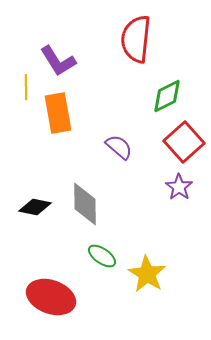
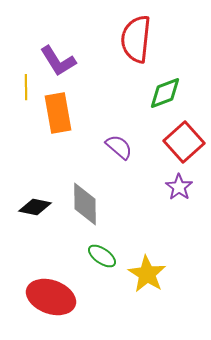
green diamond: moved 2 px left, 3 px up; rotated 6 degrees clockwise
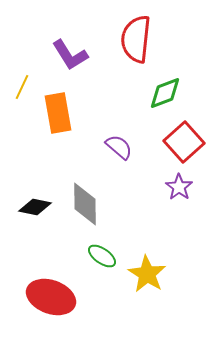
purple L-shape: moved 12 px right, 6 px up
yellow line: moved 4 px left; rotated 25 degrees clockwise
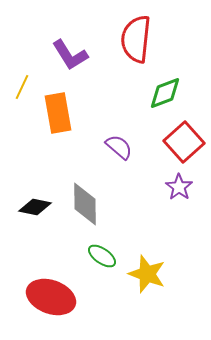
yellow star: rotated 12 degrees counterclockwise
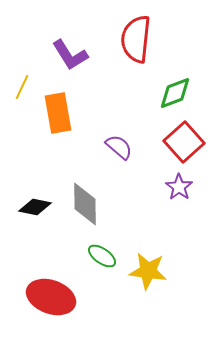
green diamond: moved 10 px right
yellow star: moved 1 px right, 3 px up; rotated 12 degrees counterclockwise
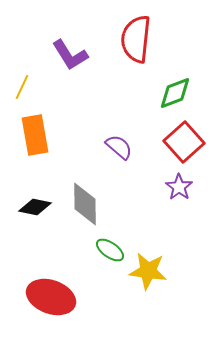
orange rectangle: moved 23 px left, 22 px down
green ellipse: moved 8 px right, 6 px up
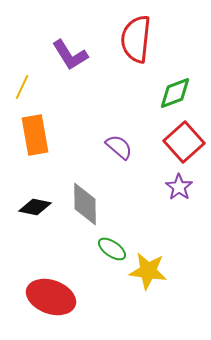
green ellipse: moved 2 px right, 1 px up
